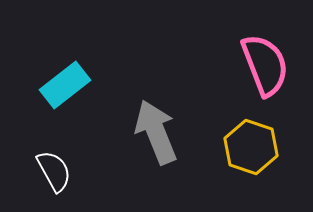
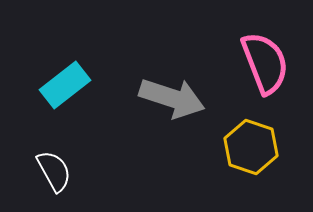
pink semicircle: moved 2 px up
gray arrow: moved 16 px right, 34 px up; rotated 130 degrees clockwise
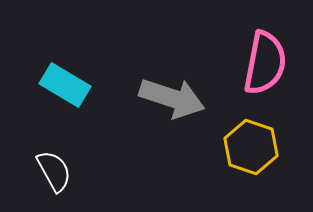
pink semicircle: rotated 32 degrees clockwise
cyan rectangle: rotated 69 degrees clockwise
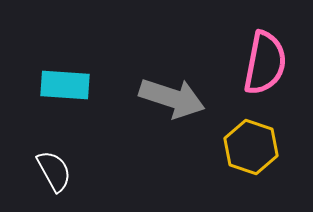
cyan rectangle: rotated 27 degrees counterclockwise
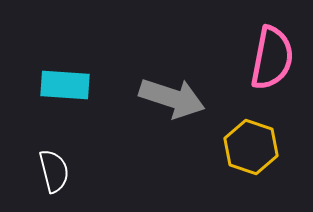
pink semicircle: moved 7 px right, 5 px up
white semicircle: rotated 15 degrees clockwise
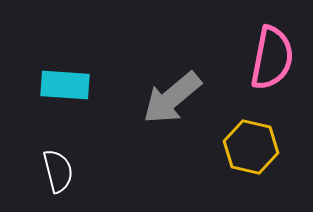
gray arrow: rotated 122 degrees clockwise
yellow hexagon: rotated 6 degrees counterclockwise
white semicircle: moved 4 px right
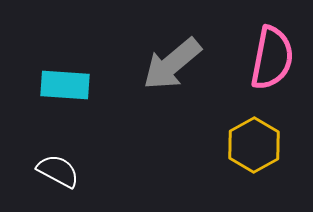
gray arrow: moved 34 px up
yellow hexagon: moved 3 px right, 2 px up; rotated 18 degrees clockwise
white semicircle: rotated 48 degrees counterclockwise
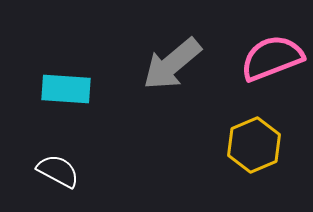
pink semicircle: rotated 122 degrees counterclockwise
cyan rectangle: moved 1 px right, 4 px down
yellow hexagon: rotated 6 degrees clockwise
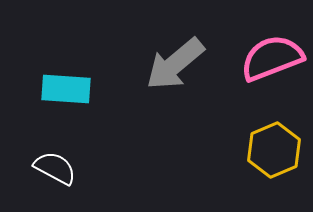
gray arrow: moved 3 px right
yellow hexagon: moved 20 px right, 5 px down
white semicircle: moved 3 px left, 3 px up
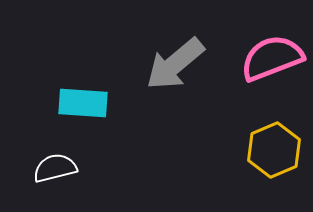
cyan rectangle: moved 17 px right, 14 px down
white semicircle: rotated 42 degrees counterclockwise
